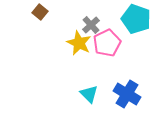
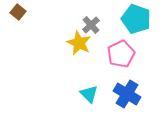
brown square: moved 22 px left
pink pentagon: moved 14 px right, 11 px down
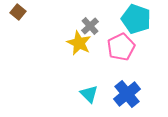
gray cross: moved 1 px left, 1 px down
pink pentagon: moved 7 px up
blue cross: rotated 20 degrees clockwise
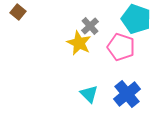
pink pentagon: rotated 28 degrees counterclockwise
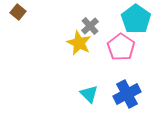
cyan pentagon: rotated 16 degrees clockwise
pink pentagon: rotated 16 degrees clockwise
blue cross: rotated 12 degrees clockwise
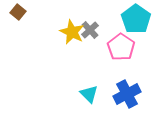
gray cross: moved 4 px down
yellow star: moved 7 px left, 11 px up
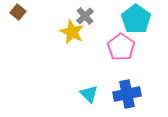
gray cross: moved 5 px left, 14 px up
blue cross: rotated 16 degrees clockwise
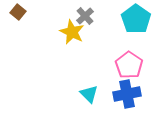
pink pentagon: moved 8 px right, 18 px down
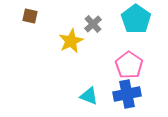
brown square: moved 12 px right, 4 px down; rotated 28 degrees counterclockwise
gray cross: moved 8 px right, 8 px down
yellow star: moved 1 px left, 9 px down; rotated 20 degrees clockwise
cyan triangle: moved 2 px down; rotated 24 degrees counterclockwise
